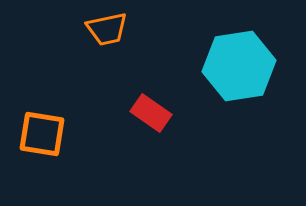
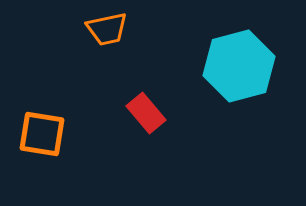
cyan hexagon: rotated 6 degrees counterclockwise
red rectangle: moved 5 px left; rotated 15 degrees clockwise
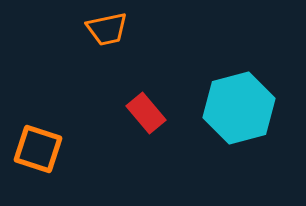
cyan hexagon: moved 42 px down
orange square: moved 4 px left, 15 px down; rotated 9 degrees clockwise
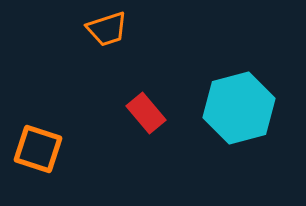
orange trapezoid: rotated 6 degrees counterclockwise
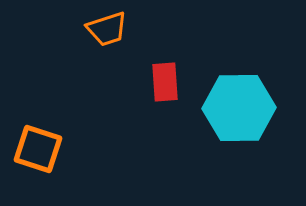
cyan hexagon: rotated 14 degrees clockwise
red rectangle: moved 19 px right, 31 px up; rotated 36 degrees clockwise
